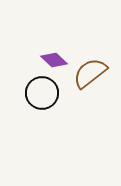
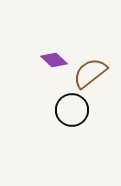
black circle: moved 30 px right, 17 px down
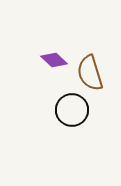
brown semicircle: rotated 69 degrees counterclockwise
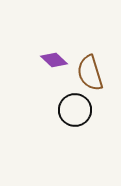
black circle: moved 3 px right
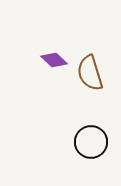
black circle: moved 16 px right, 32 px down
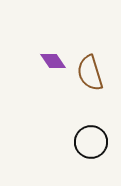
purple diamond: moved 1 px left, 1 px down; rotated 12 degrees clockwise
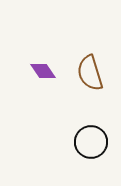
purple diamond: moved 10 px left, 10 px down
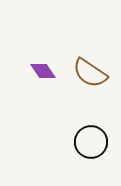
brown semicircle: rotated 39 degrees counterclockwise
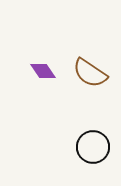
black circle: moved 2 px right, 5 px down
